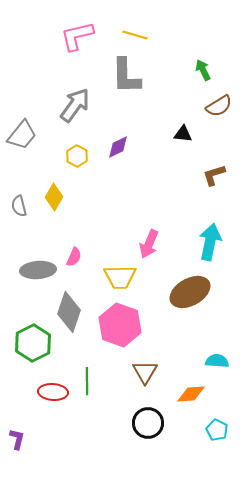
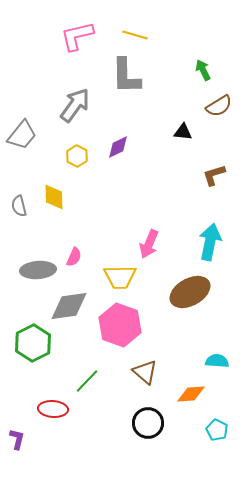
black triangle: moved 2 px up
yellow diamond: rotated 32 degrees counterclockwise
gray diamond: moved 6 px up; rotated 63 degrees clockwise
brown triangle: rotated 20 degrees counterclockwise
green line: rotated 44 degrees clockwise
red ellipse: moved 17 px down
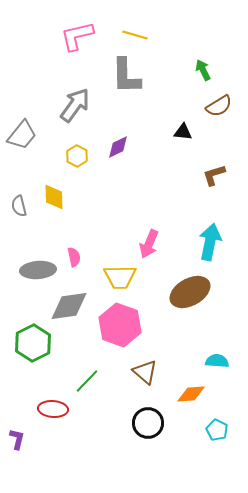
pink semicircle: rotated 36 degrees counterclockwise
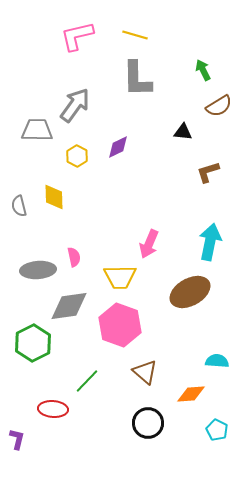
gray L-shape: moved 11 px right, 3 px down
gray trapezoid: moved 15 px right, 5 px up; rotated 128 degrees counterclockwise
brown L-shape: moved 6 px left, 3 px up
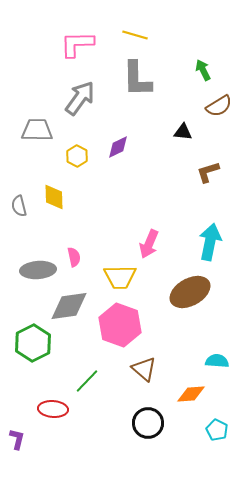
pink L-shape: moved 8 px down; rotated 12 degrees clockwise
gray arrow: moved 5 px right, 7 px up
brown triangle: moved 1 px left, 3 px up
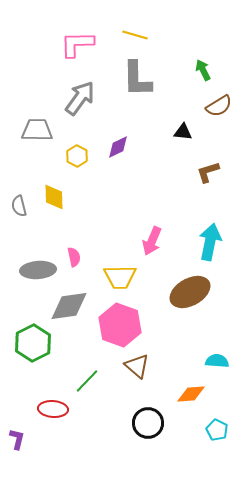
pink arrow: moved 3 px right, 3 px up
brown triangle: moved 7 px left, 3 px up
